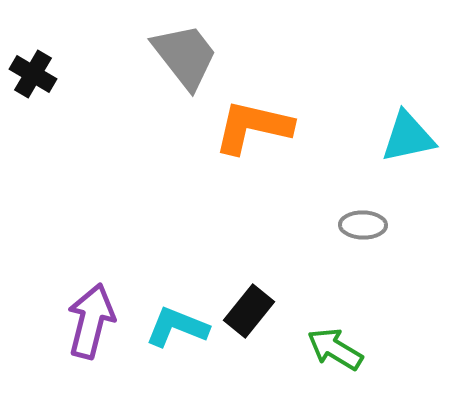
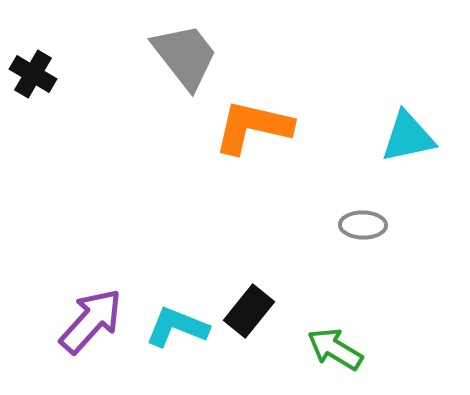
purple arrow: rotated 28 degrees clockwise
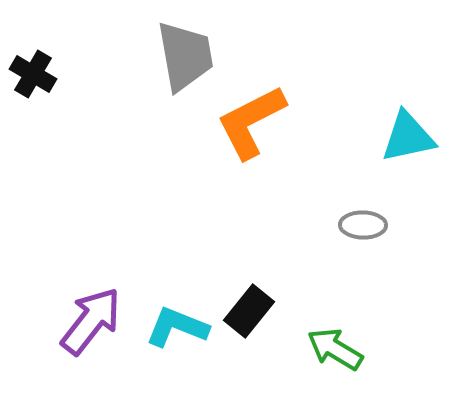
gray trapezoid: rotated 28 degrees clockwise
orange L-shape: moved 2 px left, 5 px up; rotated 40 degrees counterclockwise
purple arrow: rotated 4 degrees counterclockwise
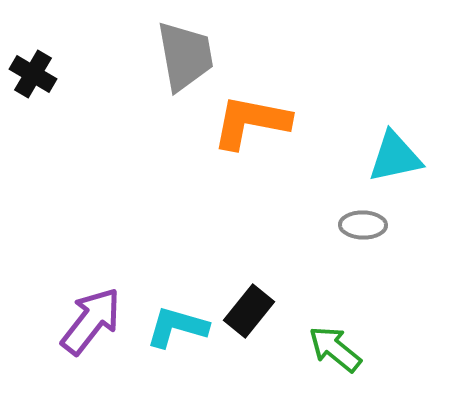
orange L-shape: rotated 38 degrees clockwise
cyan triangle: moved 13 px left, 20 px down
cyan L-shape: rotated 6 degrees counterclockwise
green arrow: rotated 8 degrees clockwise
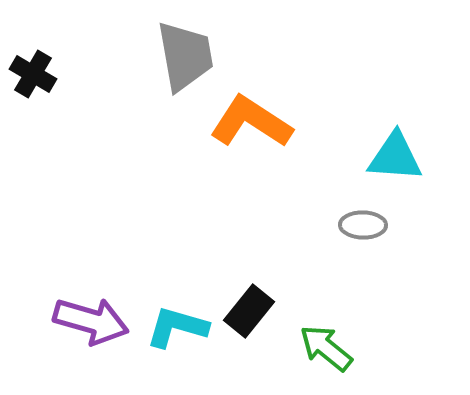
orange L-shape: rotated 22 degrees clockwise
cyan triangle: rotated 16 degrees clockwise
purple arrow: rotated 68 degrees clockwise
green arrow: moved 9 px left, 1 px up
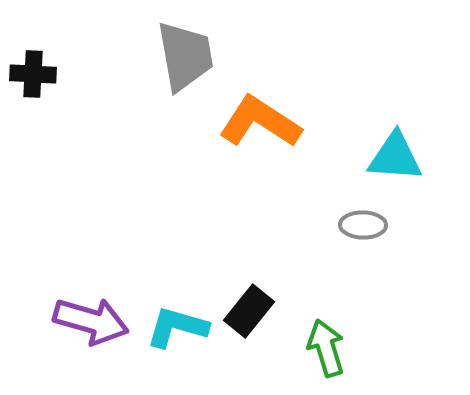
black cross: rotated 27 degrees counterclockwise
orange L-shape: moved 9 px right
green arrow: rotated 34 degrees clockwise
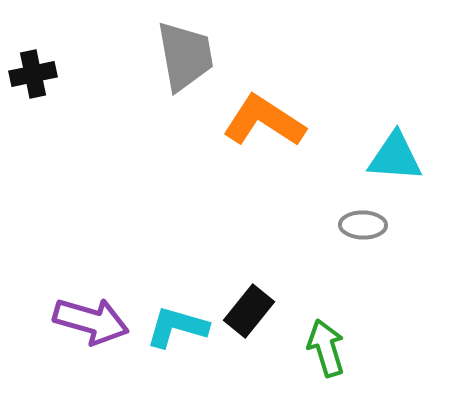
black cross: rotated 15 degrees counterclockwise
orange L-shape: moved 4 px right, 1 px up
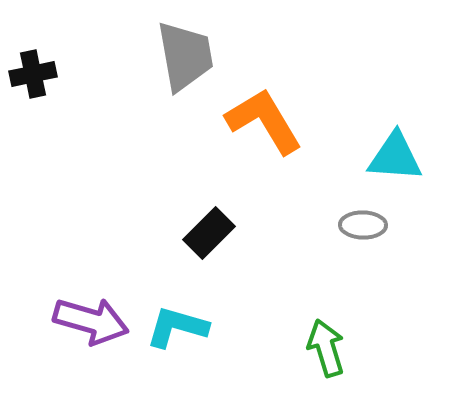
orange L-shape: rotated 26 degrees clockwise
black rectangle: moved 40 px left, 78 px up; rotated 6 degrees clockwise
